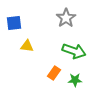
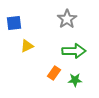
gray star: moved 1 px right, 1 px down
yellow triangle: rotated 32 degrees counterclockwise
green arrow: rotated 20 degrees counterclockwise
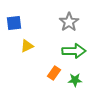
gray star: moved 2 px right, 3 px down
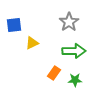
blue square: moved 2 px down
yellow triangle: moved 5 px right, 3 px up
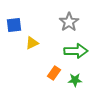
green arrow: moved 2 px right
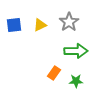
yellow triangle: moved 8 px right, 18 px up
green star: moved 1 px right, 1 px down
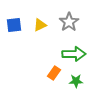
green arrow: moved 2 px left, 3 px down
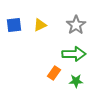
gray star: moved 7 px right, 3 px down
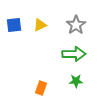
orange rectangle: moved 13 px left, 15 px down; rotated 16 degrees counterclockwise
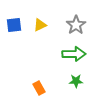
orange rectangle: moved 2 px left; rotated 48 degrees counterclockwise
